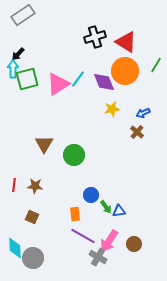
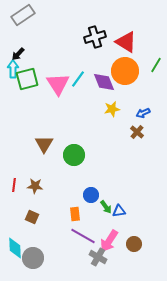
pink triangle: rotated 30 degrees counterclockwise
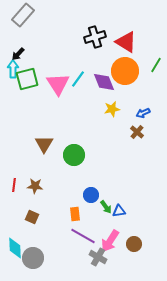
gray rectangle: rotated 15 degrees counterclockwise
pink arrow: moved 1 px right
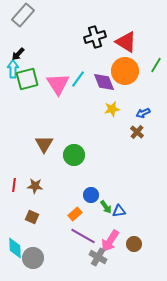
orange rectangle: rotated 56 degrees clockwise
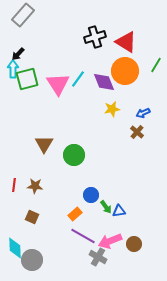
pink arrow: rotated 35 degrees clockwise
gray circle: moved 1 px left, 2 px down
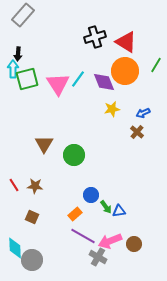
black arrow: rotated 40 degrees counterclockwise
red line: rotated 40 degrees counterclockwise
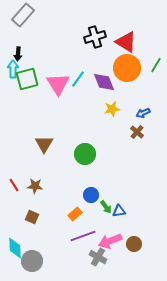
orange circle: moved 2 px right, 3 px up
green circle: moved 11 px right, 1 px up
purple line: rotated 50 degrees counterclockwise
gray circle: moved 1 px down
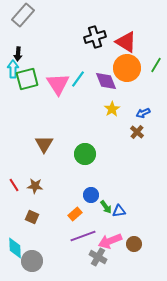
purple diamond: moved 2 px right, 1 px up
yellow star: rotated 21 degrees counterclockwise
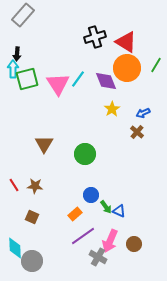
black arrow: moved 1 px left
blue triangle: rotated 32 degrees clockwise
purple line: rotated 15 degrees counterclockwise
pink arrow: rotated 45 degrees counterclockwise
